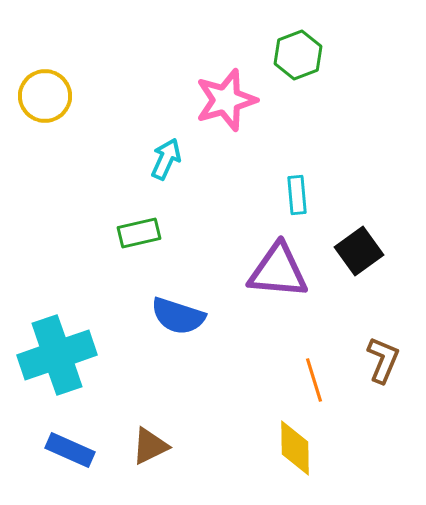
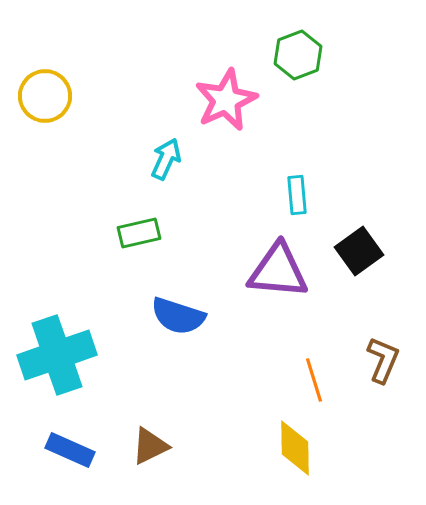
pink star: rotated 8 degrees counterclockwise
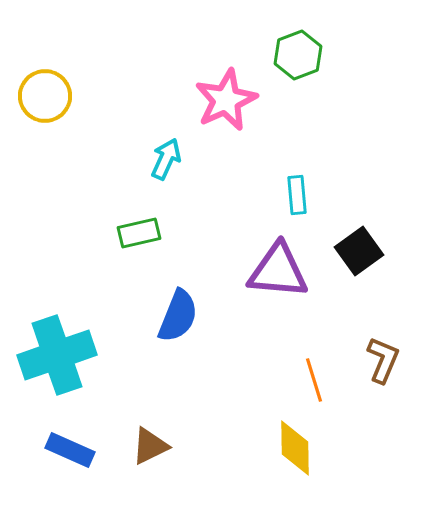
blue semicircle: rotated 86 degrees counterclockwise
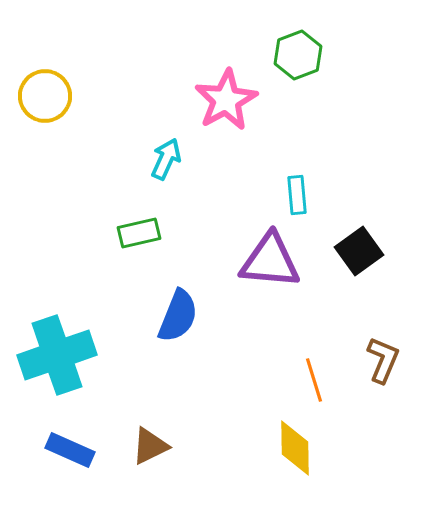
pink star: rotated 4 degrees counterclockwise
purple triangle: moved 8 px left, 10 px up
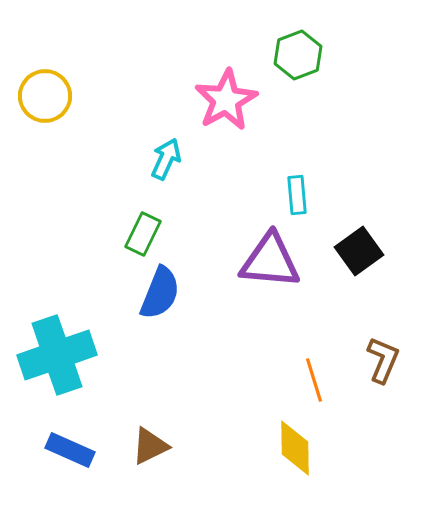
green rectangle: moved 4 px right, 1 px down; rotated 51 degrees counterclockwise
blue semicircle: moved 18 px left, 23 px up
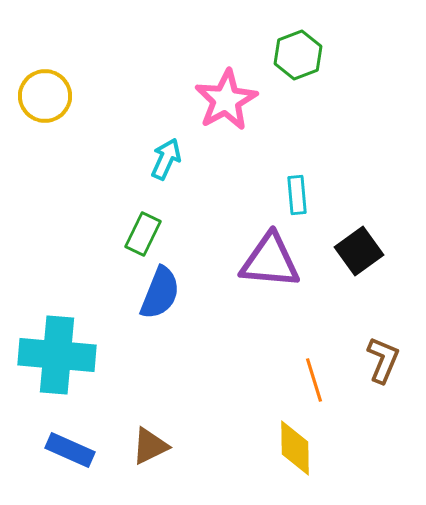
cyan cross: rotated 24 degrees clockwise
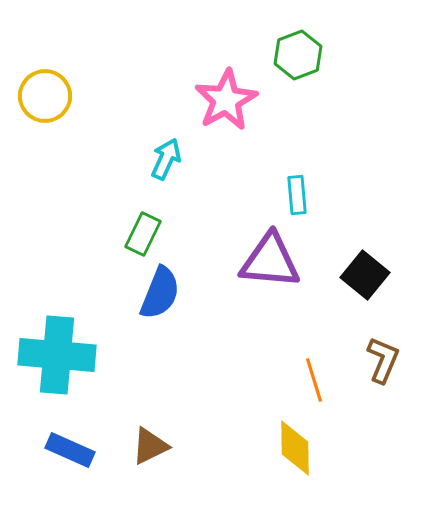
black square: moved 6 px right, 24 px down; rotated 15 degrees counterclockwise
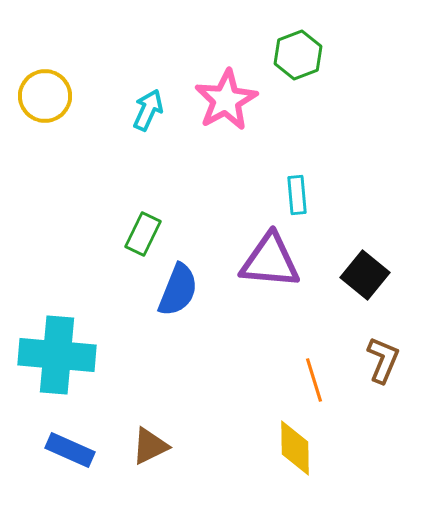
cyan arrow: moved 18 px left, 49 px up
blue semicircle: moved 18 px right, 3 px up
